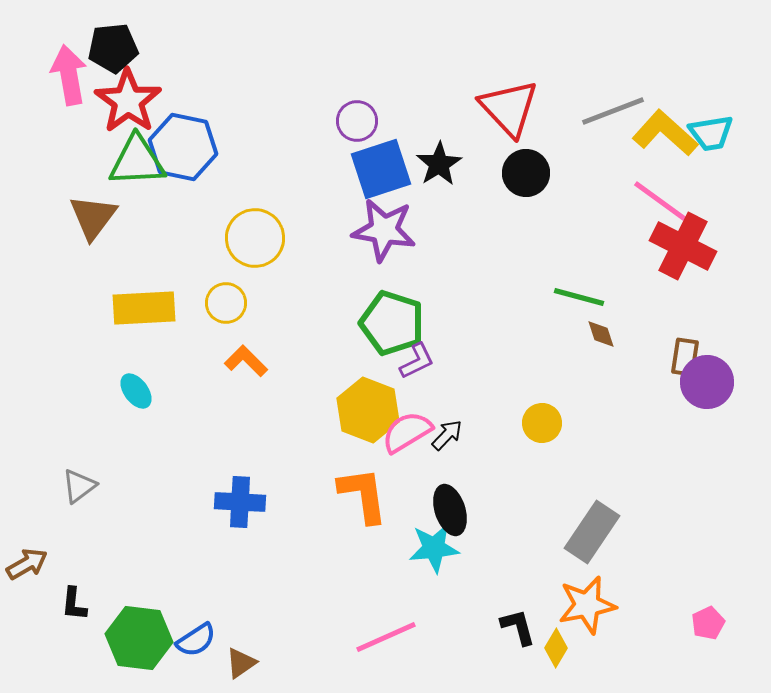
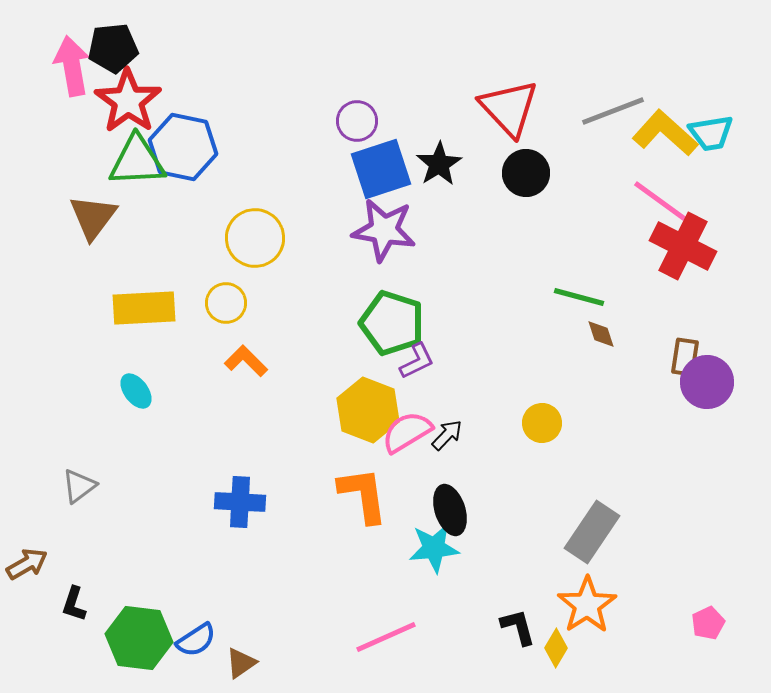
pink arrow at (69, 75): moved 3 px right, 9 px up
black L-shape at (74, 604): rotated 12 degrees clockwise
orange star at (587, 605): rotated 22 degrees counterclockwise
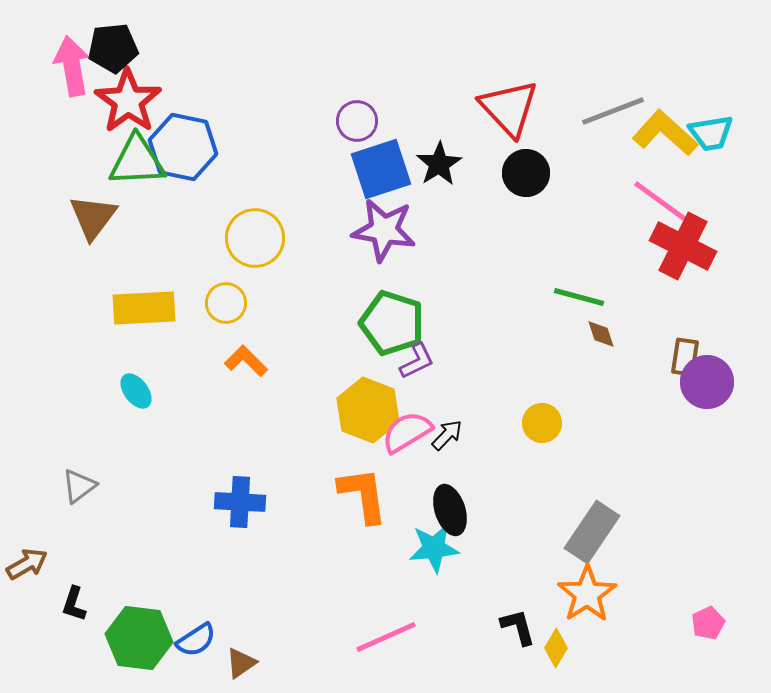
orange star at (587, 605): moved 11 px up
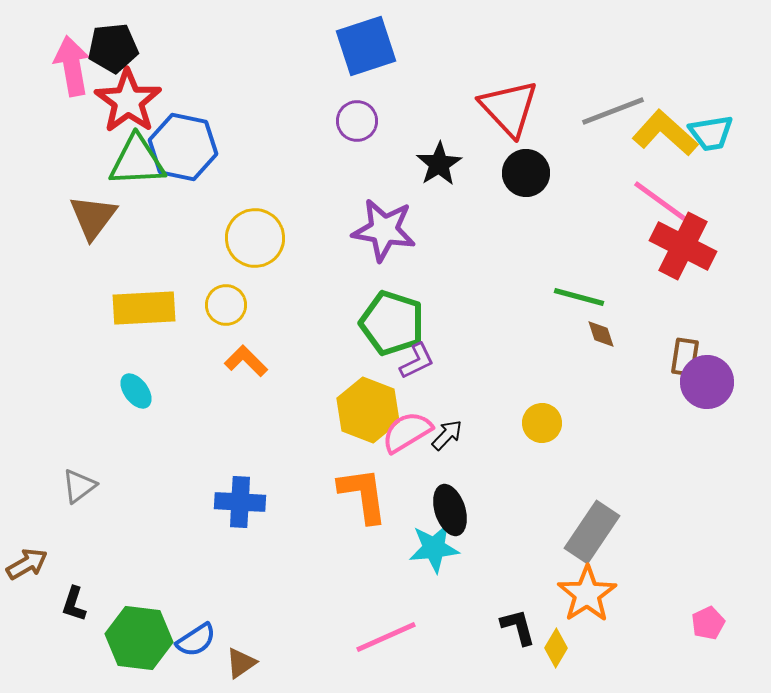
blue square at (381, 169): moved 15 px left, 123 px up
yellow circle at (226, 303): moved 2 px down
